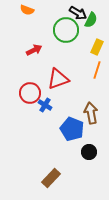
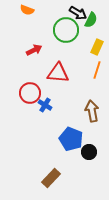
red triangle: moved 6 px up; rotated 25 degrees clockwise
brown arrow: moved 1 px right, 2 px up
blue pentagon: moved 1 px left, 10 px down
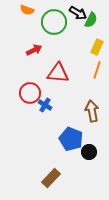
green circle: moved 12 px left, 8 px up
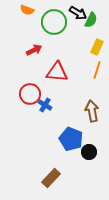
red triangle: moved 1 px left, 1 px up
red circle: moved 1 px down
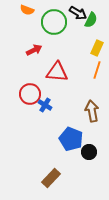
yellow rectangle: moved 1 px down
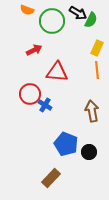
green circle: moved 2 px left, 1 px up
orange line: rotated 24 degrees counterclockwise
blue pentagon: moved 5 px left, 5 px down
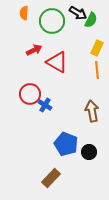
orange semicircle: moved 3 px left, 3 px down; rotated 72 degrees clockwise
red triangle: moved 10 px up; rotated 25 degrees clockwise
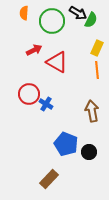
red circle: moved 1 px left
blue cross: moved 1 px right, 1 px up
brown rectangle: moved 2 px left, 1 px down
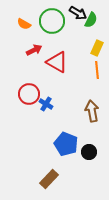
orange semicircle: moved 11 px down; rotated 64 degrees counterclockwise
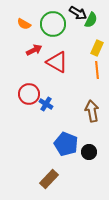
green circle: moved 1 px right, 3 px down
